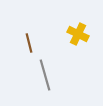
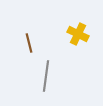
gray line: moved 1 px right, 1 px down; rotated 24 degrees clockwise
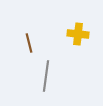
yellow cross: rotated 20 degrees counterclockwise
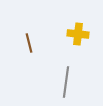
gray line: moved 20 px right, 6 px down
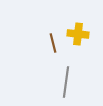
brown line: moved 24 px right
